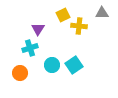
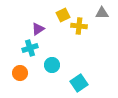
purple triangle: rotated 24 degrees clockwise
cyan square: moved 5 px right, 18 px down
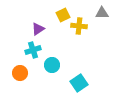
cyan cross: moved 3 px right, 2 px down
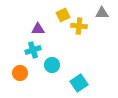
purple triangle: rotated 32 degrees clockwise
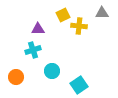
cyan circle: moved 6 px down
orange circle: moved 4 px left, 4 px down
cyan square: moved 2 px down
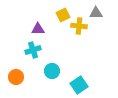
gray triangle: moved 6 px left
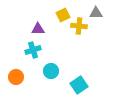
cyan circle: moved 1 px left
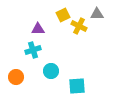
gray triangle: moved 1 px right, 1 px down
yellow cross: rotated 21 degrees clockwise
cyan square: moved 2 px left, 1 px down; rotated 30 degrees clockwise
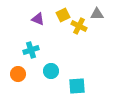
purple triangle: moved 10 px up; rotated 24 degrees clockwise
cyan cross: moved 2 px left
orange circle: moved 2 px right, 3 px up
